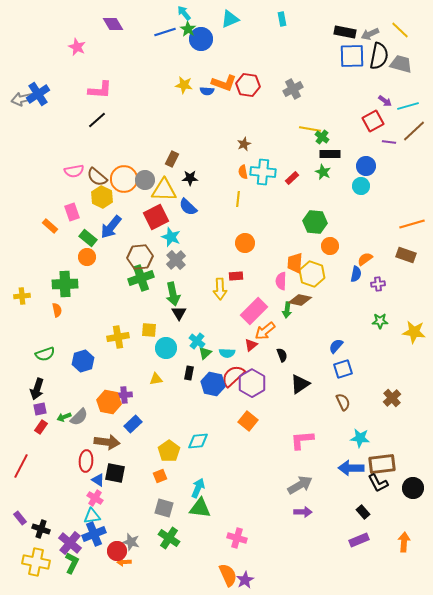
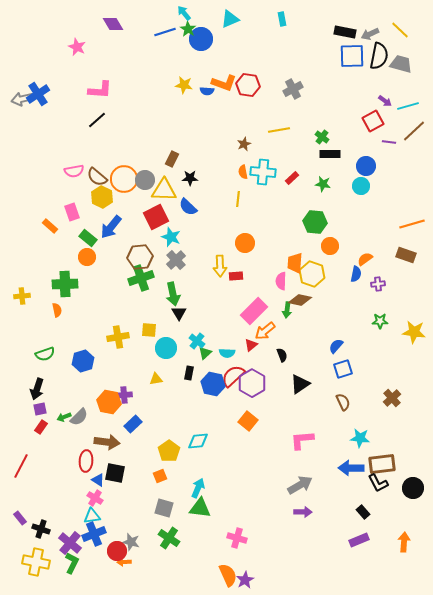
yellow line at (310, 129): moved 31 px left, 1 px down; rotated 20 degrees counterclockwise
green star at (323, 172): moved 12 px down; rotated 14 degrees counterclockwise
yellow arrow at (220, 289): moved 23 px up
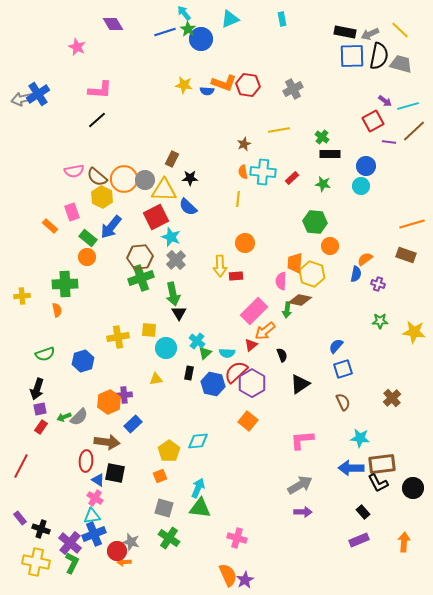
purple cross at (378, 284): rotated 24 degrees clockwise
red semicircle at (233, 376): moved 3 px right, 4 px up
orange hexagon at (109, 402): rotated 25 degrees clockwise
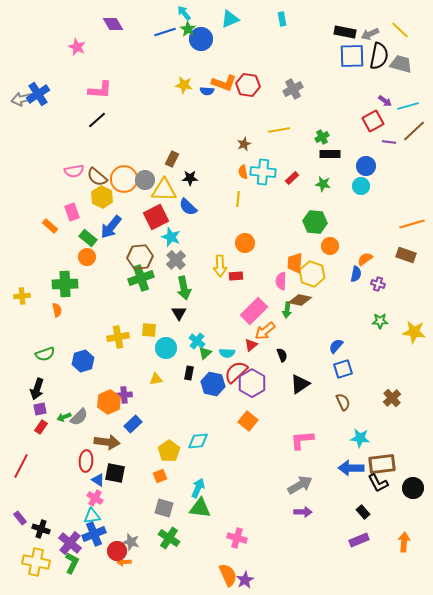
green cross at (322, 137): rotated 24 degrees clockwise
green arrow at (173, 294): moved 11 px right, 6 px up
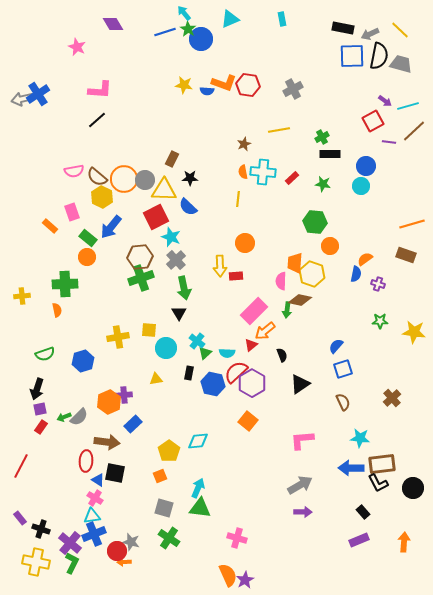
black rectangle at (345, 32): moved 2 px left, 4 px up
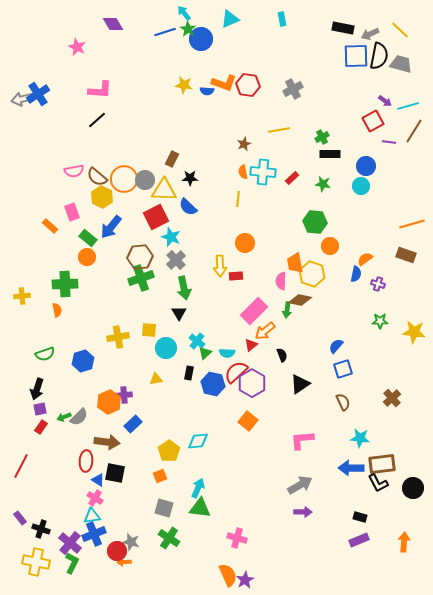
blue square at (352, 56): moved 4 px right
brown line at (414, 131): rotated 15 degrees counterclockwise
orange trapezoid at (295, 263): rotated 15 degrees counterclockwise
black rectangle at (363, 512): moved 3 px left, 5 px down; rotated 32 degrees counterclockwise
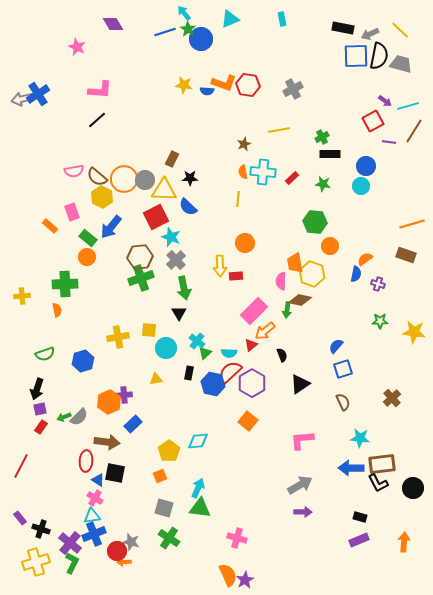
cyan semicircle at (227, 353): moved 2 px right
red semicircle at (236, 372): moved 6 px left
yellow cross at (36, 562): rotated 28 degrees counterclockwise
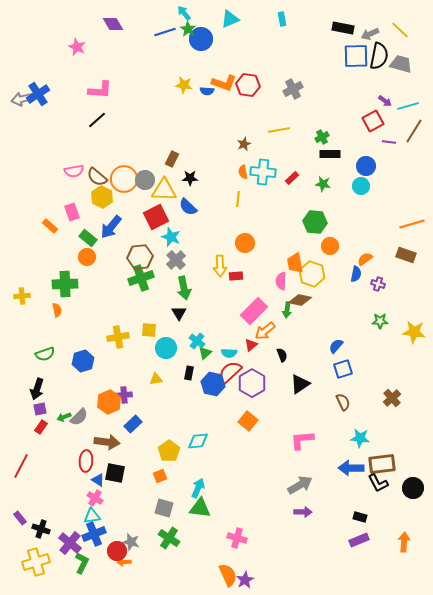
green L-shape at (72, 563): moved 10 px right
